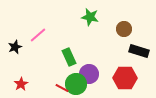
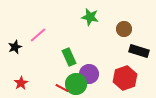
red hexagon: rotated 20 degrees counterclockwise
red star: moved 1 px up
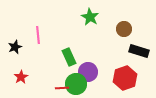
green star: rotated 18 degrees clockwise
pink line: rotated 54 degrees counterclockwise
purple circle: moved 1 px left, 2 px up
red star: moved 6 px up
red line: rotated 32 degrees counterclockwise
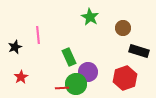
brown circle: moved 1 px left, 1 px up
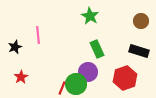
green star: moved 1 px up
brown circle: moved 18 px right, 7 px up
green rectangle: moved 28 px right, 8 px up
red line: rotated 64 degrees counterclockwise
